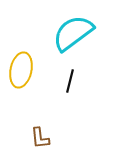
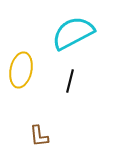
cyan semicircle: rotated 9 degrees clockwise
brown L-shape: moved 1 px left, 2 px up
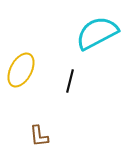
cyan semicircle: moved 24 px right
yellow ellipse: rotated 16 degrees clockwise
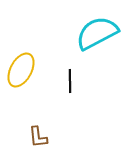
black line: rotated 15 degrees counterclockwise
brown L-shape: moved 1 px left, 1 px down
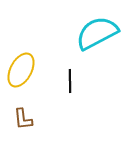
brown L-shape: moved 15 px left, 18 px up
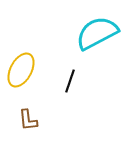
black line: rotated 20 degrees clockwise
brown L-shape: moved 5 px right, 1 px down
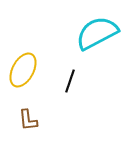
yellow ellipse: moved 2 px right
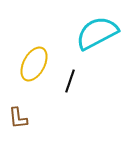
yellow ellipse: moved 11 px right, 6 px up
brown L-shape: moved 10 px left, 2 px up
